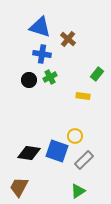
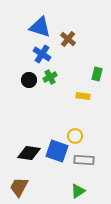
blue cross: rotated 24 degrees clockwise
green rectangle: rotated 24 degrees counterclockwise
gray rectangle: rotated 48 degrees clockwise
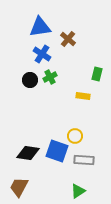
blue triangle: rotated 25 degrees counterclockwise
black circle: moved 1 px right
black diamond: moved 1 px left
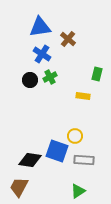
black diamond: moved 2 px right, 7 px down
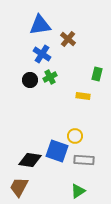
blue triangle: moved 2 px up
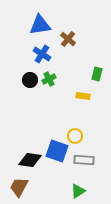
green cross: moved 1 px left, 2 px down
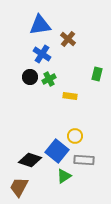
black circle: moved 3 px up
yellow rectangle: moved 13 px left
blue square: rotated 20 degrees clockwise
black diamond: rotated 10 degrees clockwise
green triangle: moved 14 px left, 15 px up
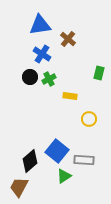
green rectangle: moved 2 px right, 1 px up
yellow circle: moved 14 px right, 17 px up
black diamond: moved 1 px down; rotated 60 degrees counterclockwise
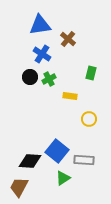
green rectangle: moved 8 px left
black diamond: rotated 45 degrees clockwise
green triangle: moved 1 px left, 2 px down
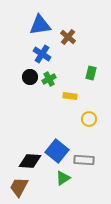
brown cross: moved 2 px up
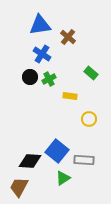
green rectangle: rotated 64 degrees counterclockwise
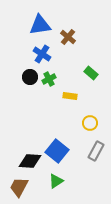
yellow circle: moved 1 px right, 4 px down
gray rectangle: moved 12 px right, 9 px up; rotated 66 degrees counterclockwise
green triangle: moved 7 px left, 3 px down
